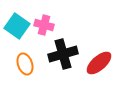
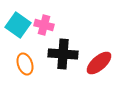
cyan square: moved 1 px right, 1 px up
black cross: rotated 20 degrees clockwise
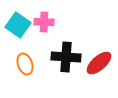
pink cross: moved 3 px up; rotated 12 degrees counterclockwise
black cross: moved 3 px right, 3 px down
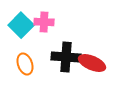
cyan square: moved 3 px right; rotated 10 degrees clockwise
red ellipse: moved 7 px left; rotated 64 degrees clockwise
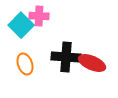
pink cross: moved 5 px left, 6 px up
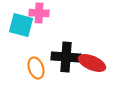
pink cross: moved 3 px up
cyan square: rotated 30 degrees counterclockwise
orange ellipse: moved 11 px right, 4 px down
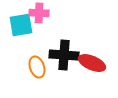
cyan square: rotated 25 degrees counterclockwise
black cross: moved 2 px left, 2 px up
orange ellipse: moved 1 px right, 1 px up
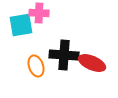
orange ellipse: moved 1 px left, 1 px up
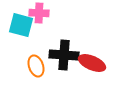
cyan square: rotated 25 degrees clockwise
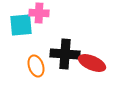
cyan square: rotated 20 degrees counterclockwise
black cross: moved 1 px right, 1 px up
